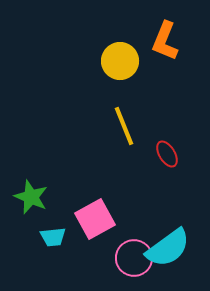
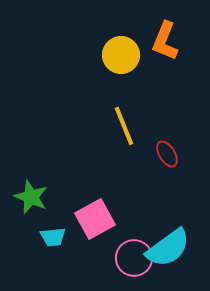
yellow circle: moved 1 px right, 6 px up
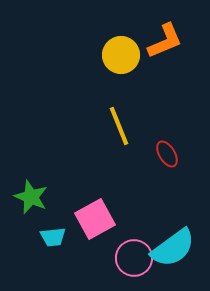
orange L-shape: rotated 135 degrees counterclockwise
yellow line: moved 5 px left
cyan semicircle: moved 5 px right
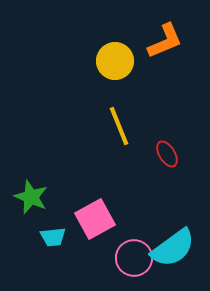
yellow circle: moved 6 px left, 6 px down
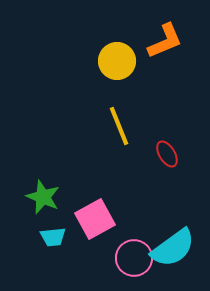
yellow circle: moved 2 px right
green star: moved 12 px right
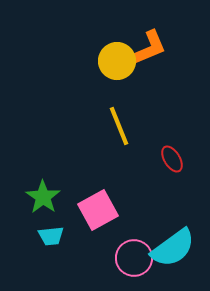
orange L-shape: moved 16 px left, 7 px down
red ellipse: moved 5 px right, 5 px down
green star: rotated 12 degrees clockwise
pink square: moved 3 px right, 9 px up
cyan trapezoid: moved 2 px left, 1 px up
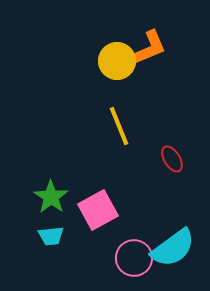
green star: moved 8 px right
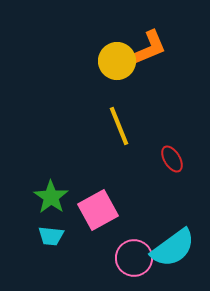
cyan trapezoid: rotated 12 degrees clockwise
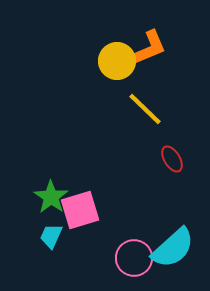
yellow line: moved 26 px right, 17 px up; rotated 24 degrees counterclockwise
pink square: moved 18 px left; rotated 12 degrees clockwise
cyan trapezoid: rotated 108 degrees clockwise
cyan semicircle: rotated 6 degrees counterclockwise
